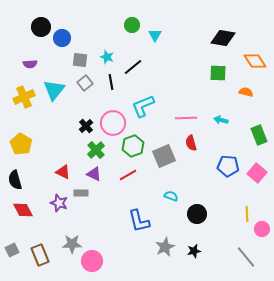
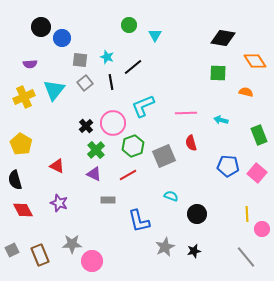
green circle at (132, 25): moved 3 px left
pink line at (186, 118): moved 5 px up
red triangle at (63, 172): moved 6 px left, 6 px up
gray rectangle at (81, 193): moved 27 px right, 7 px down
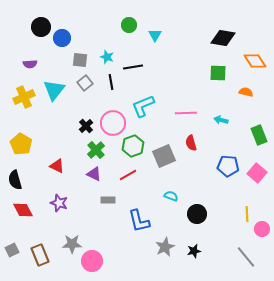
black line at (133, 67): rotated 30 degrees clockwise
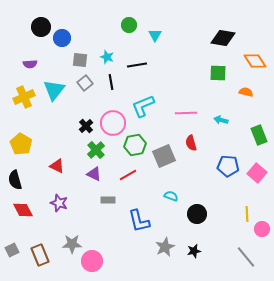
black line at (133, 67): moved 4 px right, 2 px up
green hexagon at (133, 146): moved 2 px right, 1 px up; rotated 10 degrees clockwise
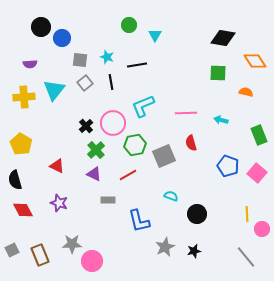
yellow cross at (24, 97): rotated 20 degrees clockwise
blue pentagon at (228, 166): rotated 15 degrees clockwise
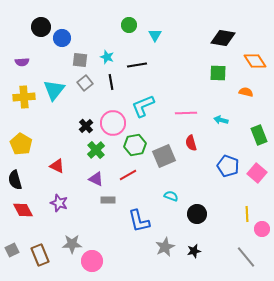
purple semicircle at (30, 64): moved 8 px left, 2 px up
purple triangle at (94, 174): moved 2 px right, 5 px down
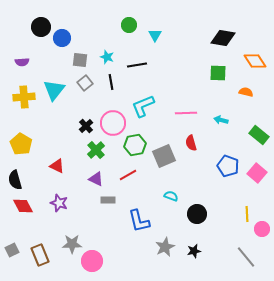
green rectangle at (259, 135): rotated 30 degrees counterclockwise
red diamond at (23, 210): moved 4 px up
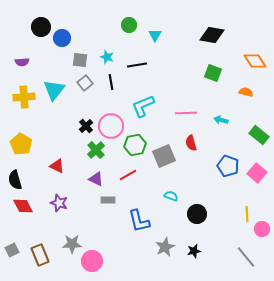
black diamond at (223, 38): moved 11 px left, 3 px up
green square at (218, 73): moved 5 px left; rotated 18 degrees clockwise
pink circle at (113, 123): moved 2 px left, 3 px down
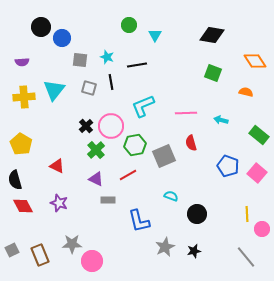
gray square at (85, 83): moved 4 px right, 5 px down; rotated 35 degrees counterclockwise
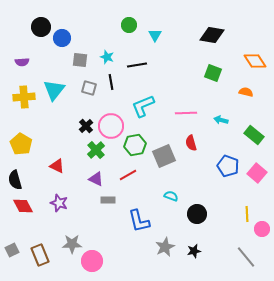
green rectangle at (259, 135): moved 5 px left
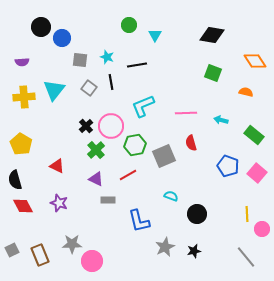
gray square at (89, 88): rotated 21 degrees clockwise
